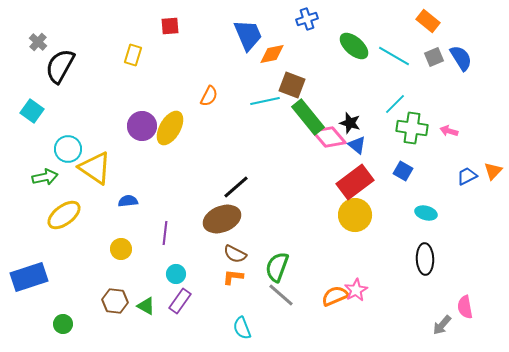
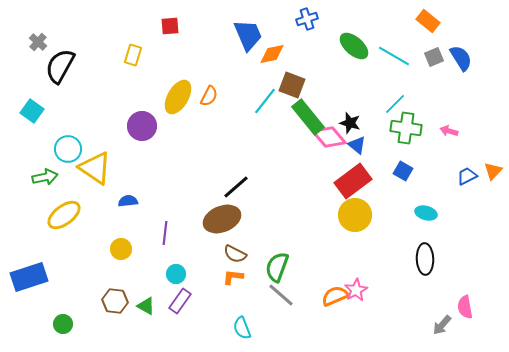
cyan line at (265, 101): rotated 40 degrees counterclockwise
yellow ellipse at (170, 128): moved 8 px right, 31 px up
green cross at (412, 128): moved 6 px left
red rectangle at (355, 182): moved 2 px left, 1 px up
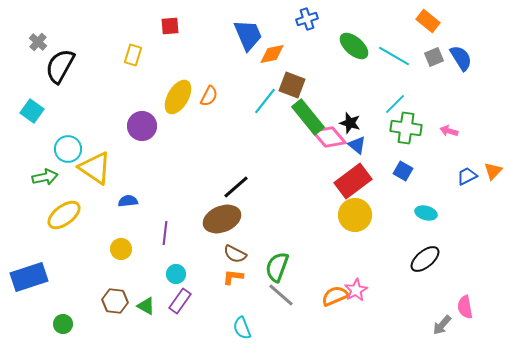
black ellipse at (425, 259): rotated 52 degrees clockwise
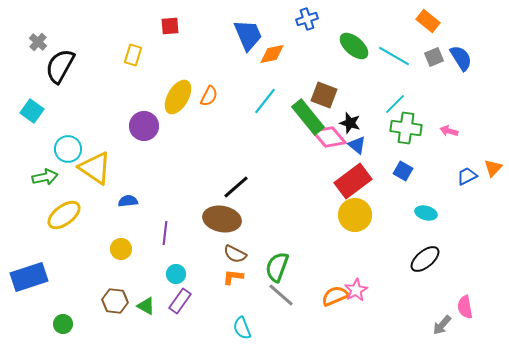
brown square at (292, 85): moved 32 px right, 10 px down
purple circle at (142, 126): moved 2 px right
orange triangle at (493, 171): moved 3 px up
brown ellipse at (222, 219): rotated 33 degrees clockwise
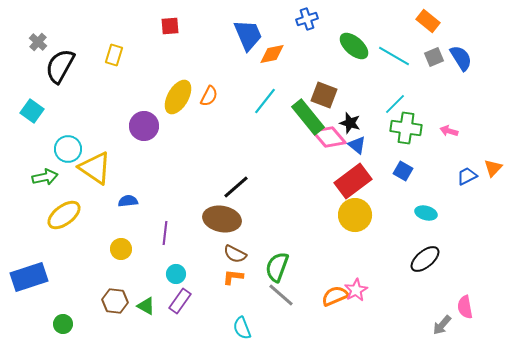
yellow rectangle at (133, 55): moved 19 px left
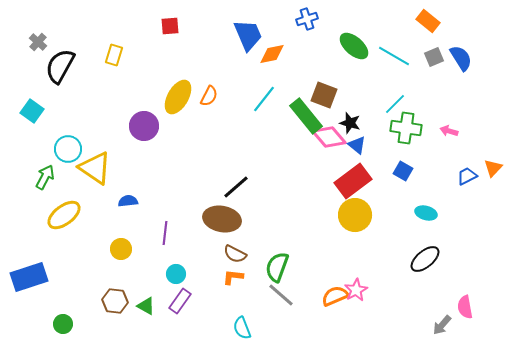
cyan line at (265, 101): moved 1 px left, 2 px up
green rectangle at (308, 117): moved 2 px left, 1 px up
green arrow at (45, 177): rotated 50 degrees counterclockwise
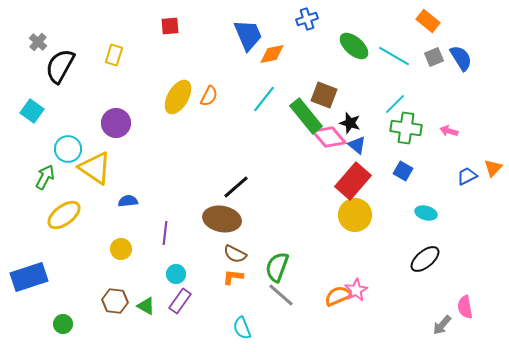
purple circle at (144, 126): moved 28 px left, 3 px up
red rectangle at (353, 181): rotated 12 degrees counterclockwise
orange semicircle at (335, 296): moved 3 px right
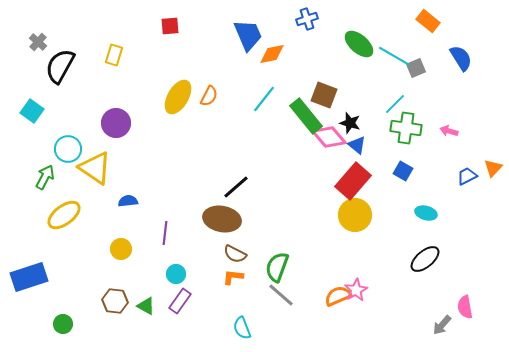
green ellipse at (354, 46): moved 5 px right, 2 px up
gray square at (434, 57): moved 18 px left, 11 px down
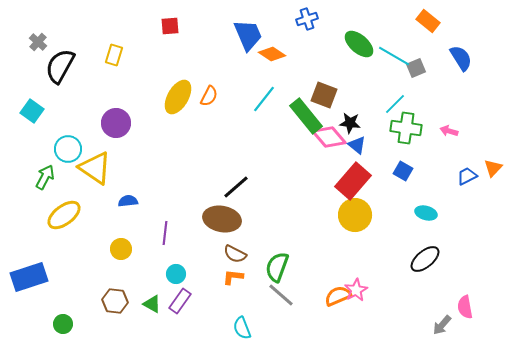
orange diamond at (272, 54): rotated 44 degrees clockwise
black star at (350, 123): rotated 10 degrees counterclockwise
green triangle at (146, 306): moved 6 px right, 2 px up
